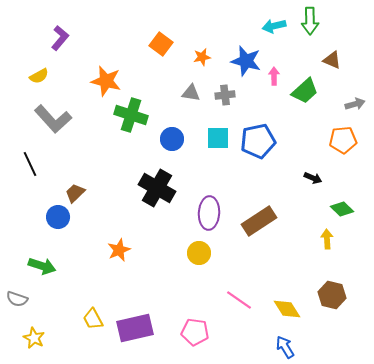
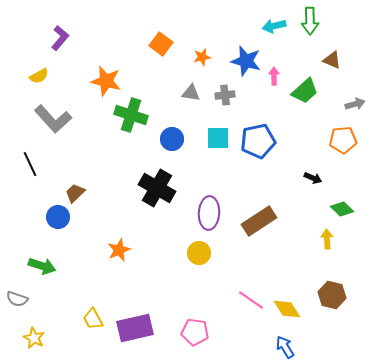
pink line at (239, 300): moved 12 px right
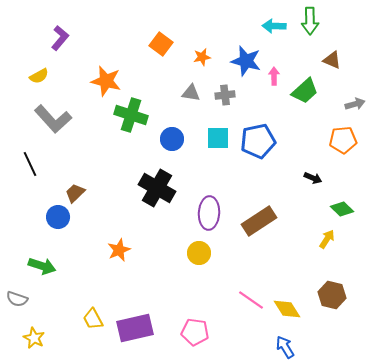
cyan arrow at (274, 26): rotated 15 degrees clockwise
yellow arrow at (327, 239): rotated 36 degrees clockwise
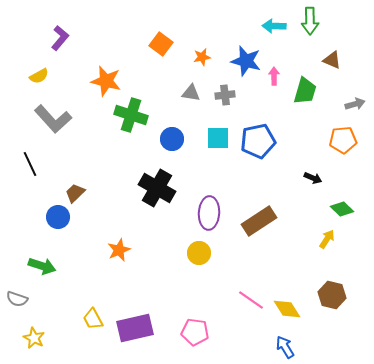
green trapezoid at (305, 91): rotated 32 degrees counterclockwise
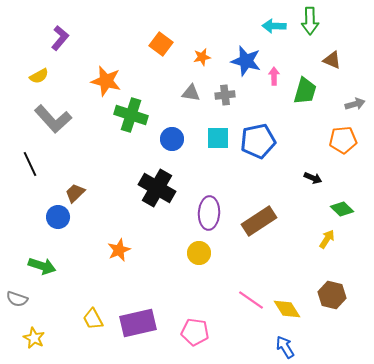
purple rectangle at (135, 328): moved 3 px right, 5 px up
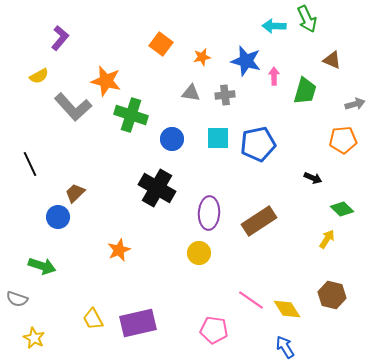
green arrow at (310, 21): moved 3 px left, 2 px up; rotated 24 degrees counterclockwise
gray L-shape at (53, 119): moved 20 px right, 12 px up
blue pentagon at (258, 141): moved 3 px down
pink pentagon at (195, 332): moved 19 px right, 2 px up
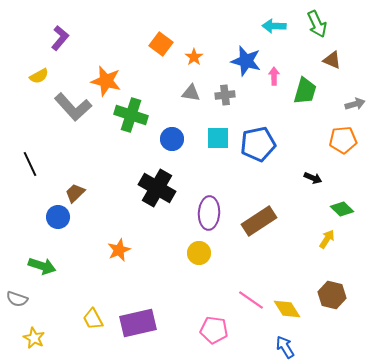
green arrow at (307, 19): moved 10 px right, 5 px down
orange star at (202, 57): moved 8 px left; rotated 24 degrees counterclockwise
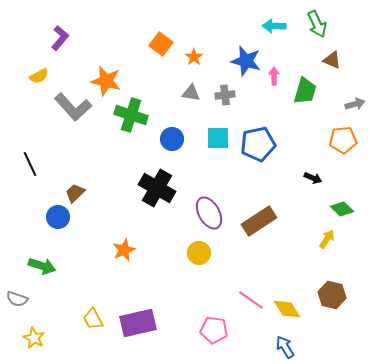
purple ellipse at (209, 213): rotated 32 degrees counterclockwise
orange star at (119, 250): moved 5 px right
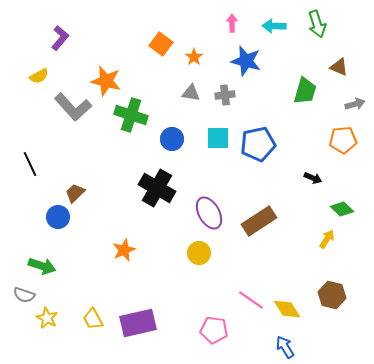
green arrow at (317, 24): rotated 8 degrees clockwise
brown triangle at (332, 60): moved 7 px right, 7 px down
pink arrow at (274, 76): moved 42 px left, 53 px up
gray semicircle at (17, 299): moved 7 px right, 4 px up
yellow star at (34, 338): moved 13 px right, 20 px up
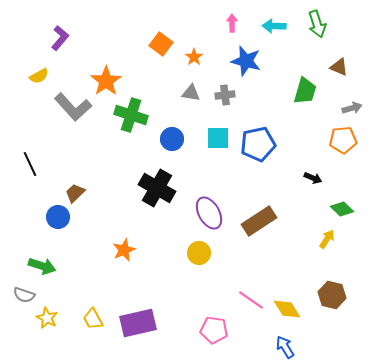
orange star at (106, 81): rotated 24 degrees clockwise
gray arrow at (355, 104): moved 3 px left, 4 px down
